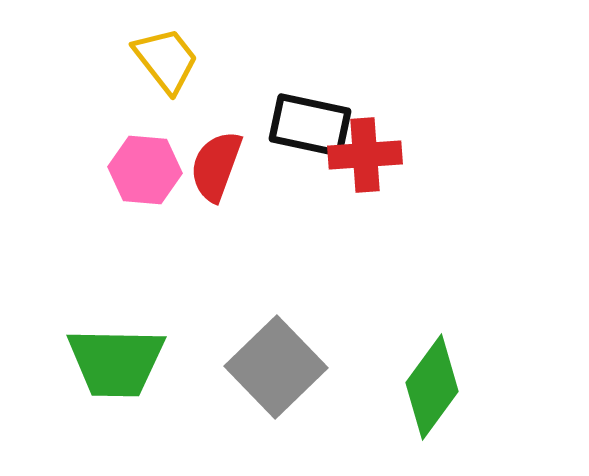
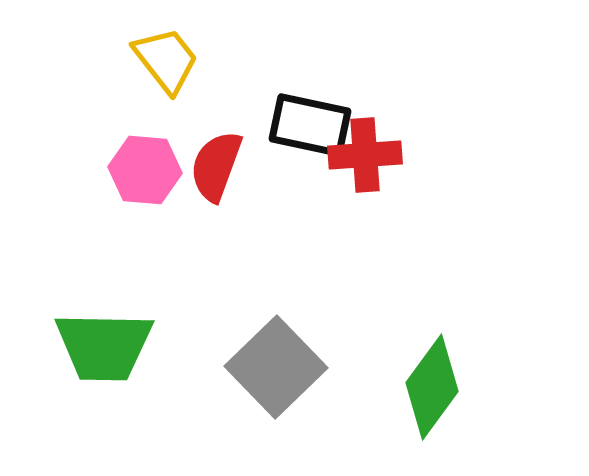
green trapezoid: moved 12 px left, 16 px up
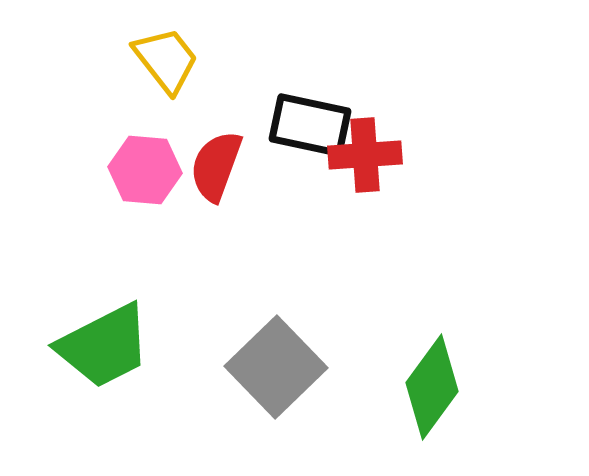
green trapezoid: rotated 28 degrees counterclockwise
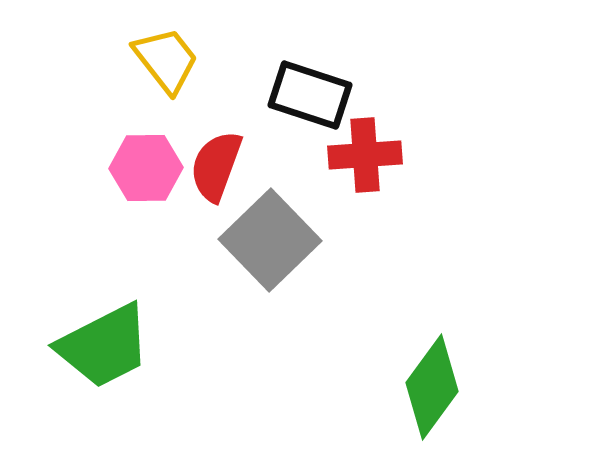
black rectangle: moved 30 px up; rotated 6 degrees clockwise
pink hexagon: moved 1 px right, 2 px up; rotated 6 degrees counterclockwise
gray square: moved 6 px left, 127 px up
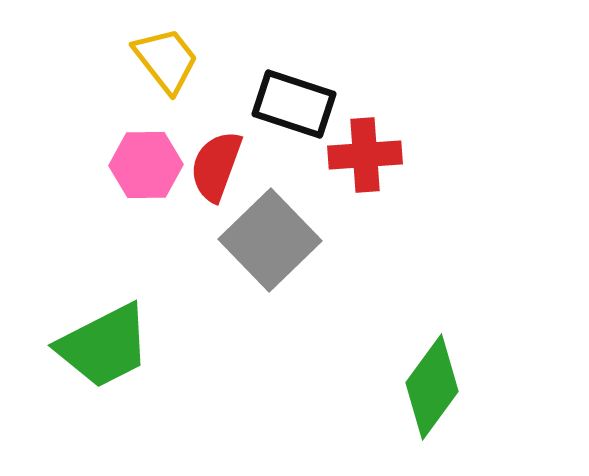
black rectangle: moved 16 px left, 9 px down
pink hexagon: moved 3 px up
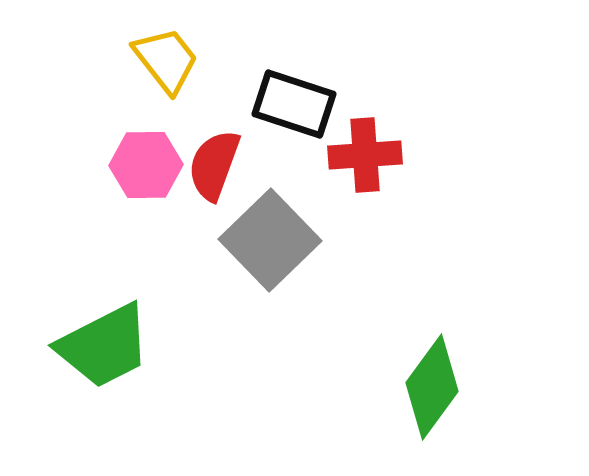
red semicircle: moved 2 px left, 1 px up
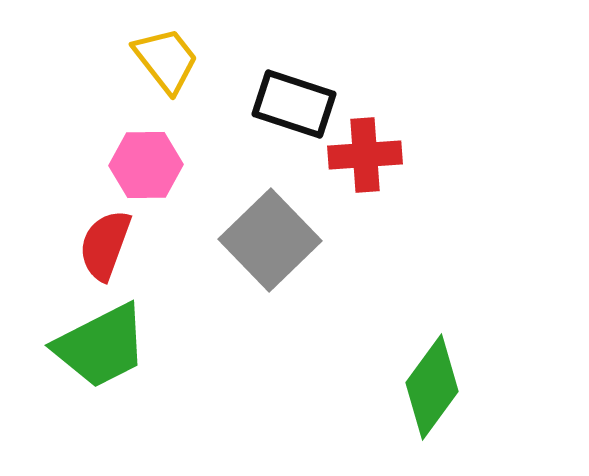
red semicircle: moved 109 px left, 80 px down
green trapezoid: moved 3 px left
